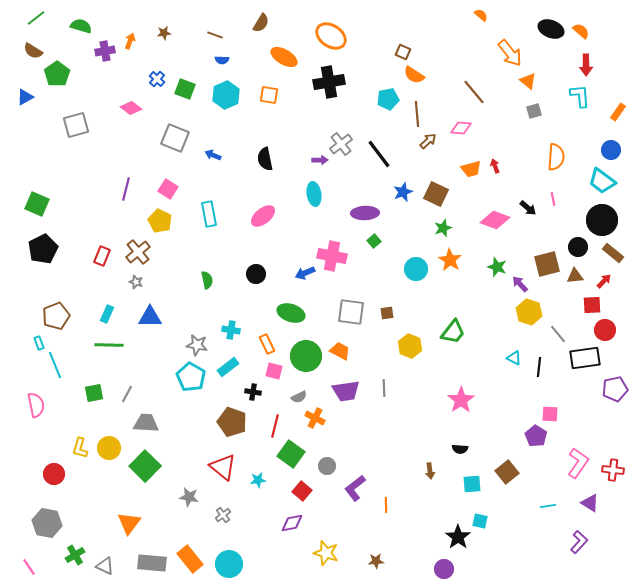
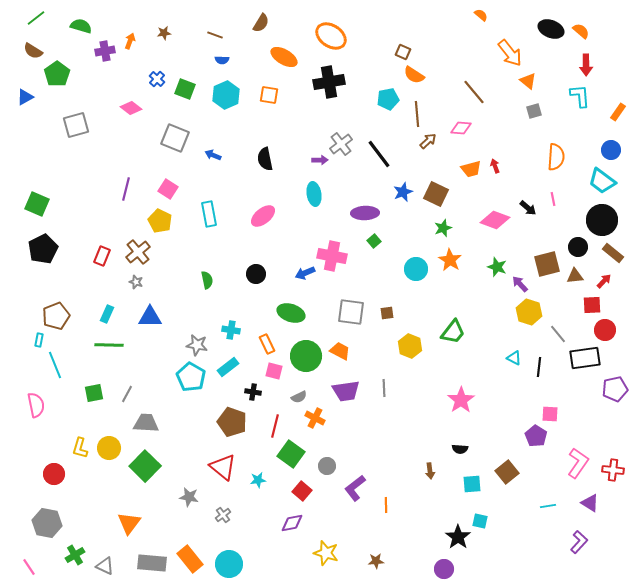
cyan rectangle at (39, 343): moved 3 px up; rotated 32 degrees clockwise
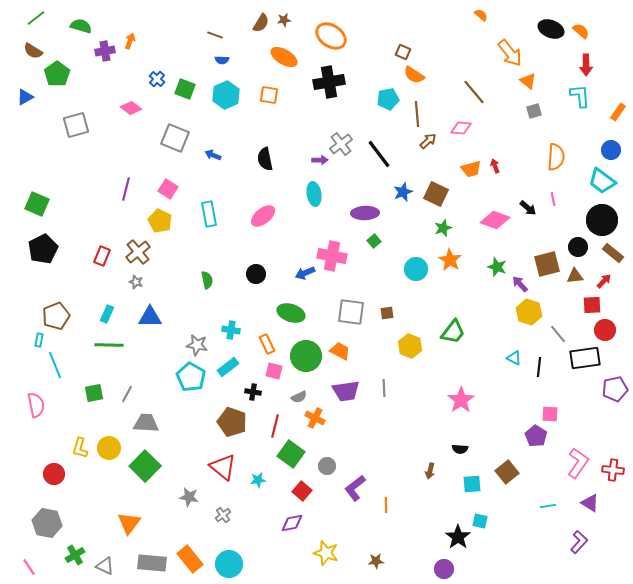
brown star at (164, 33): moved 120 px right, 13 px up
brown arrow at (430, 471): rotated 21 degrees clockwise
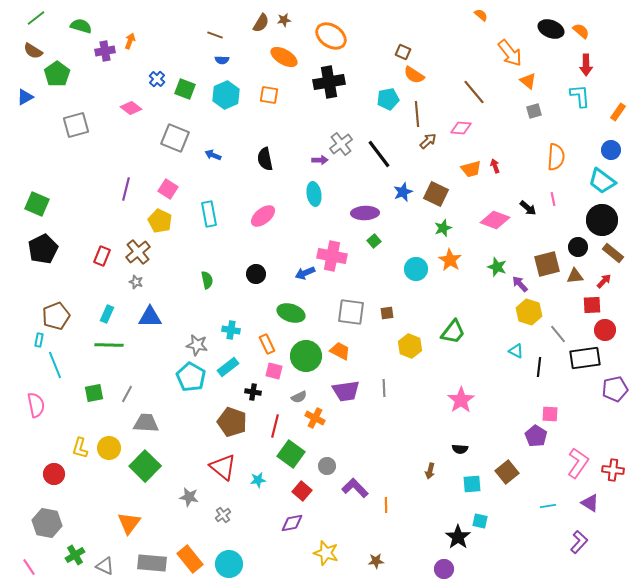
cyan triangle at (514, 358): moved 2 px right, 7 px up
purple L-shape at (355, 488): rotated 84 degrees clockwise
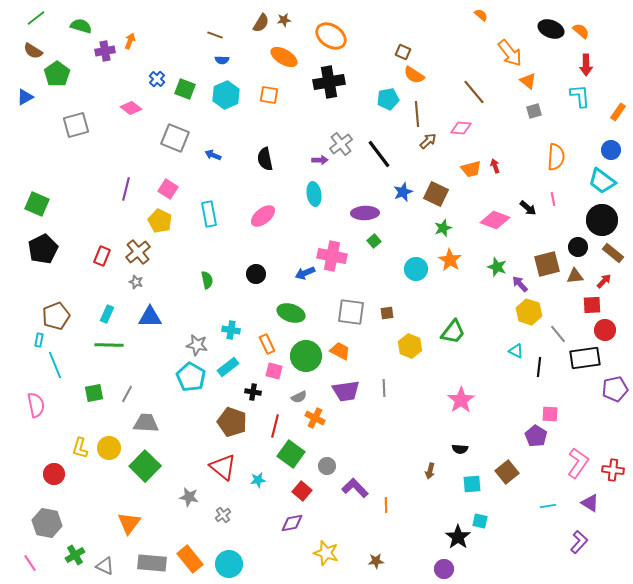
pink line at (29, 567): moved 1 px right, 4 px up
